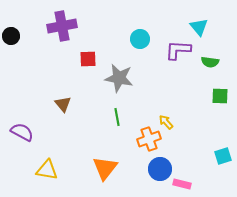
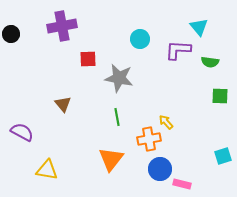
black circle: moved 2 px up
orange cross: rotated 10 degrees clockwise
orange triangle: moved 6 px right, 9 px up
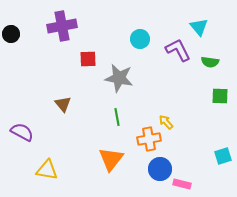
purple L-shape: rotated 60 degrees clockwise
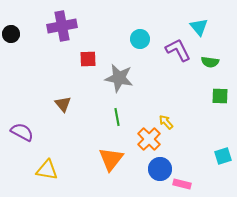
orange cross: rotated 35 degrees counterclockwise
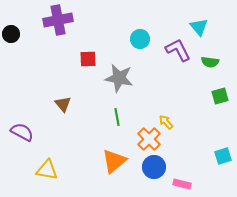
purple cross: moved 4 px left, 6 px up
green square: rotated 18 degrees counterclockwise
orange triangle: moved 3 px right, 2 px down; rotated 12 degrees clockwise
blue circle: moved 6 px left, 2 px up
